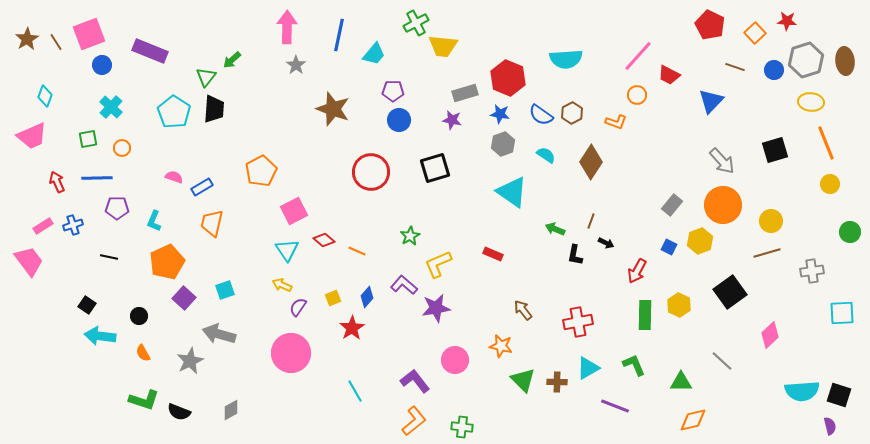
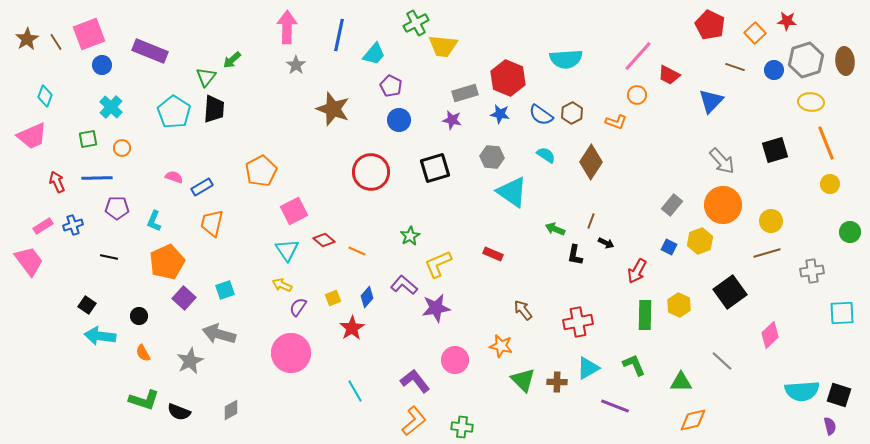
purple pentagon at (393, 91): moved 2 px left, 5 px up; rotated 25 degrees clockwise
gray hexagon at (503, 144): moved 11 px left, 13 px down; rotated 25 degrees clockwise
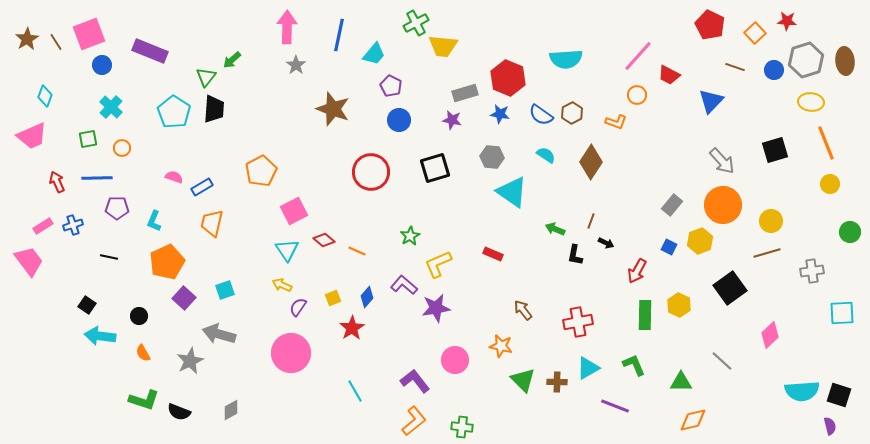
black square at (730, 292): moved 4 px up
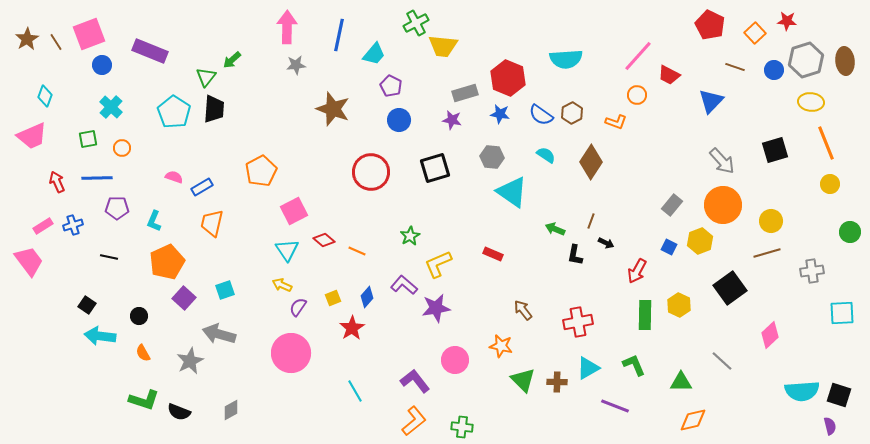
gray star at (296, 65): rotated 30 degrees clockwise
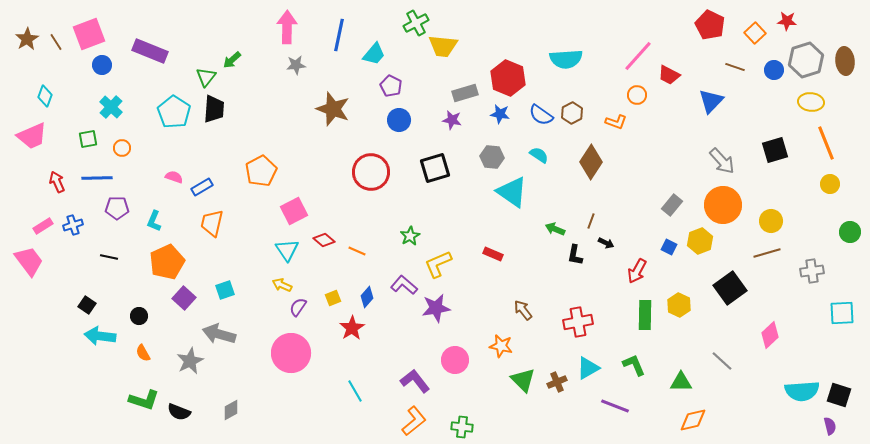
cyan semicircle at (546, 155): moved 7 px left
brown cross at (557, 382): rotated 24 degrees counterclockwise
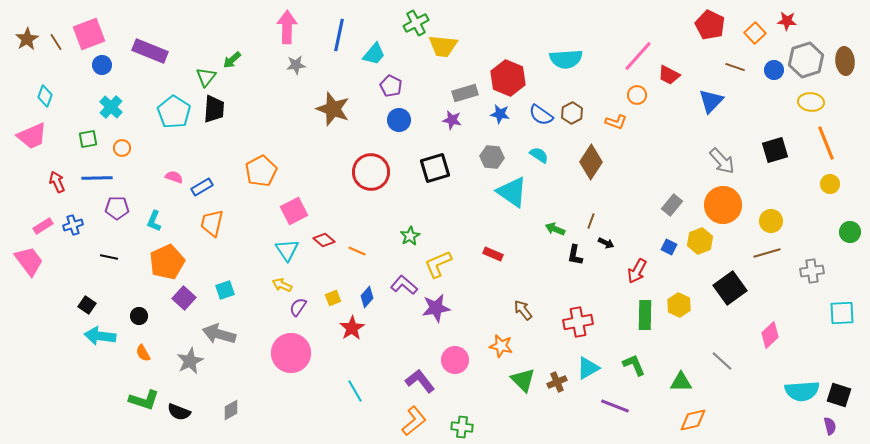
purple L-shape at (415, 381): moved 5 px right
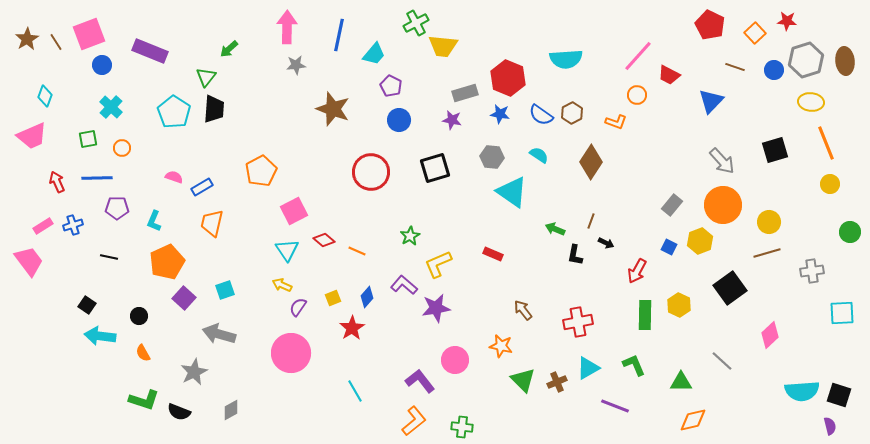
green arrow at (232, 60): moved 3 px left, 11 px up
yellow circle at (771, 221): moved 2 px left, 1 px down
gray star at (190, 361): moved 4 px right, 11 px down
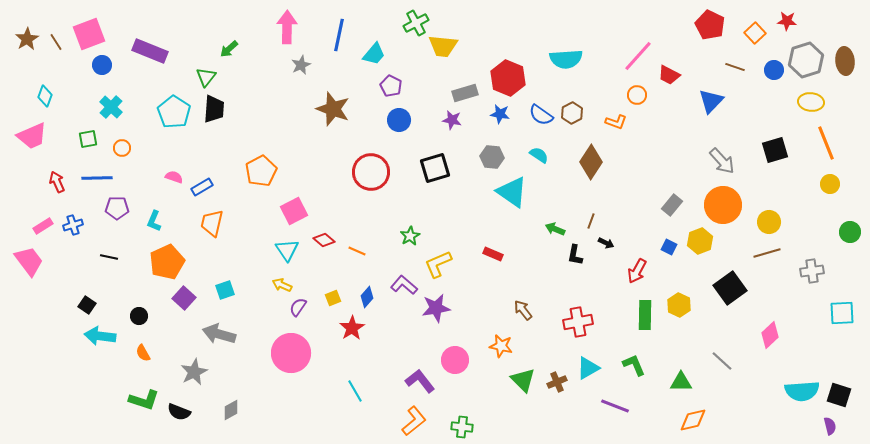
gray star at (296, 65): moved 5 px right; rotated 18 degrees counterclockwise
